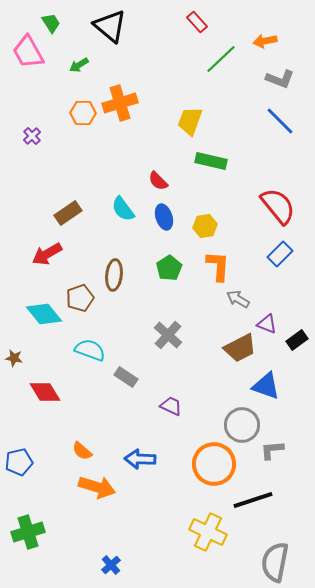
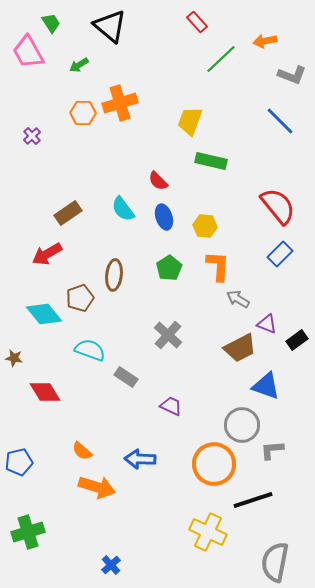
gray L-shape at (280, 79): moved 12 px right, 4 px up
yellow hexagon at (205, 226): rotated 15 degrees clockwise
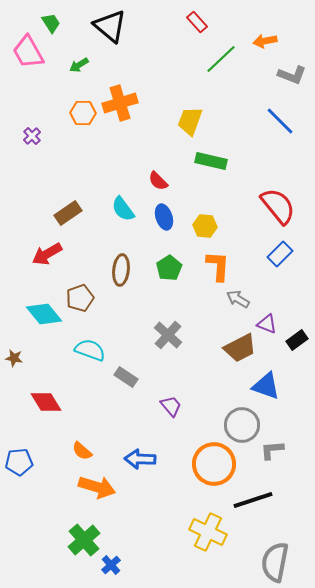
brown ellipse at (114, 275): moved 7 px right, 5 px up
red diamond at (45, 392): moved 1 px right, 10 px down
purple trapezoid at (171, 406): rotated 25 degrees clockwise
blue pentagon at (19, 462): rotated 8 degrees clockwise
green cross at (28, 532): moved 56 px right, 8 px down; rotated 24 degrees counterclockwise
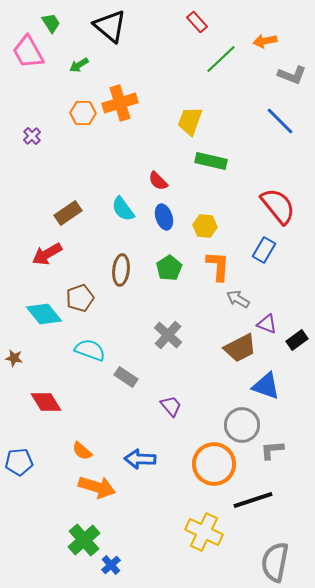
blue rectangle at (280, 254): moved 16 px left, 4 px up; rotated 15 degrees counterclockwise
yellow cross at (208, 532): moved 4 px left
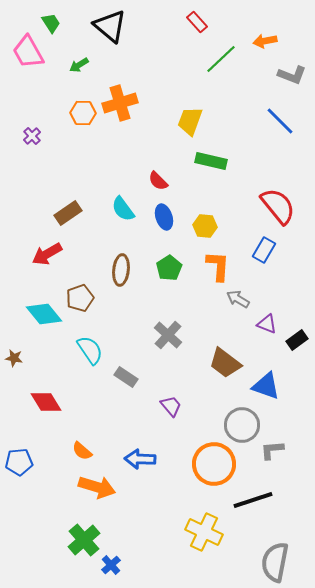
brown trapezoid at (240, 348): moved 15 px left, 15 px down; rotated 64 degrees clockwise
cyan semicircle at (90, 350): rotated 36 degrees clockwise
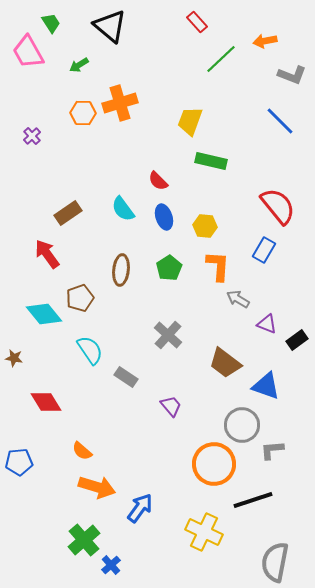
red arrow at (47, 254): rotated 84 degrees clockwise
blue arrow at (140, 459): moved 49 px down; rotated 124 degrees clockwise
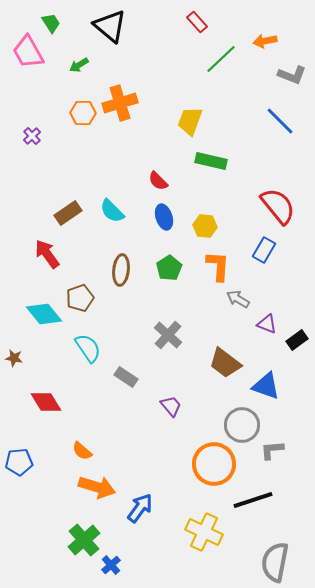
cyan semicircle at (123, 209): moved 11 px left, 2 px down; rotated 8 degrees counterclockwise
cyan semicircle at (90, 350): moved 2 px left, 2 px up
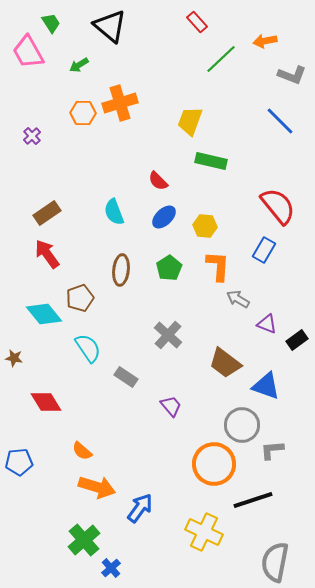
cyan semicircle at (112, 211): moved 2 px right, 1 px down; rotated 24 degrees clockwise
brown rectangle at (68, 213): moved 21 px left
blue ellipse at (164, 217): rotated 65 degrees clockwise
blue cross at (111, 565): moved 3 px down
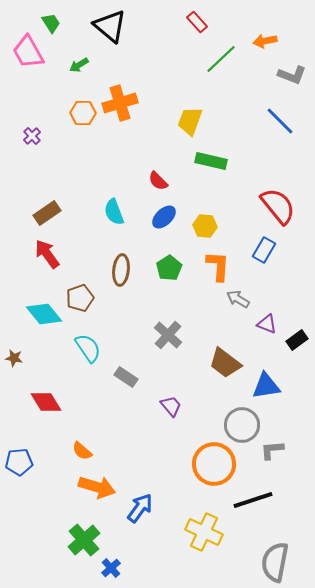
blue triangle at (266, 386): rotated 28 degrees counterclockwise
